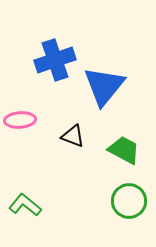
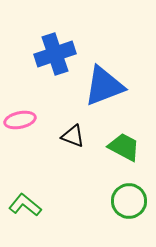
blue cross: moved 6 px up
blue triangle: rotated 30 degrees clockwise
pink ellipse: rotated 8 degrees counterclockwise
green trapezoid: moved 3 px up
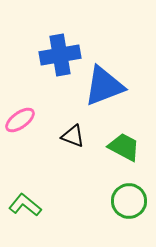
blue cross: moved 5 px right, 1 px down; rotated 9 degrees clockwise
pink ellipse: rotated 24 degrees counterclockwise
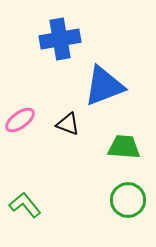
blue cross: moved 16 px up
black triangle: moved 5 px left, 12 px up
green trapezoid: rotated 24 degrees counterclockwise
green circle: moved 1 px left, 1 px up
green L-shape: rotated 12 degrees clockwise
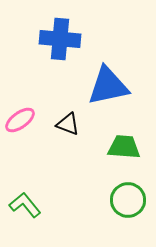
blue cross: rotated 15 degrees clockwise
blue triangle: moved 4 px right; rotated 9 degrees clockwise
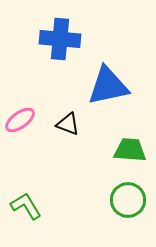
green trapezoid: moved 6 px right, 3 px down
green L-shape: moved 1 px right, 1 px down; rotated 8 degrees clockwise
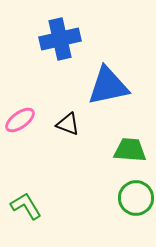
blue cross: rotated 18 degrees counterclockwise
green circle: moved 8 px right, 2 px up
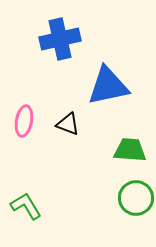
pink ellipse: moved 4 px right, 1 px down; rotated 44 degrees counterclockwise
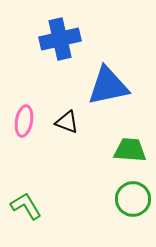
black triangle: moved 1 px left, 2 px up
green circle: moved 3 px left, 1 px down
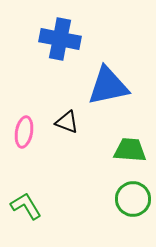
blue cross: rotated 24 degrees clockwise
pink ellipse: moved 11 px down
